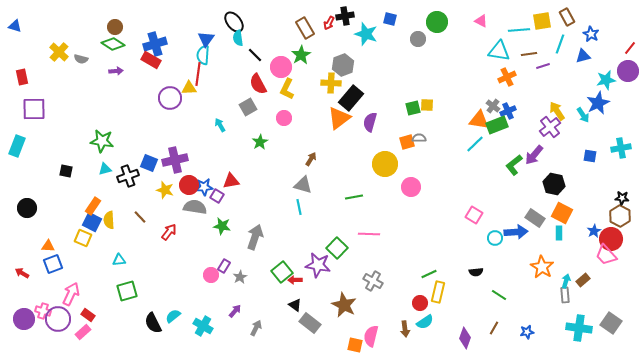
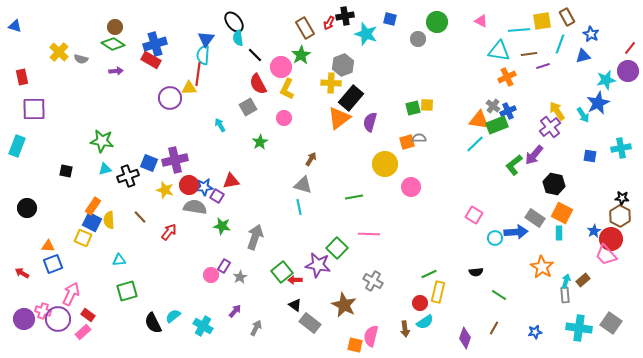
blue star at (527, 332): moved 8 px right
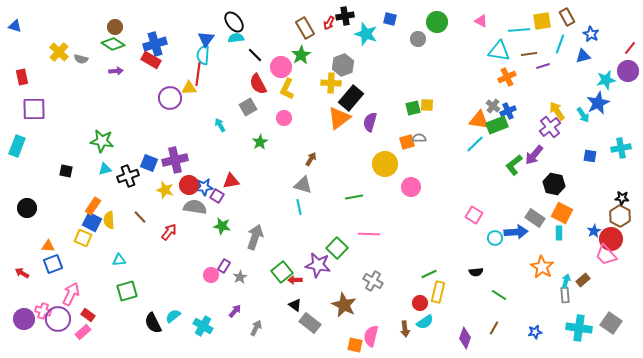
cyan semicircle at (238, 38): moved 2 px left; rotated 91 degrees clockwise
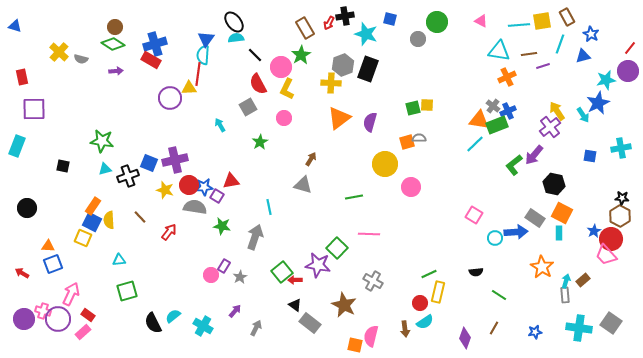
cyan line at (519, 30): moved 5 px up
black rectangle at (351, 98): moved 17 px right, 29 px up; rotated 20 degrees counterclockwise
black square at (66, 171): moved 3 px left, 5 px up
cyan line at (299, 207): moved 30 px left
